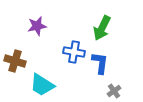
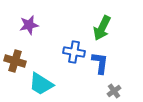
purple star: moved 8 px left, 1 px up
cyan trapezoid: moved 1 px left, 1 px up
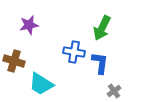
brown cross: moved 1 px left
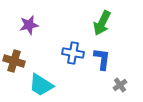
green arrow: moved 5 px up
blue cross: moved 1 px left, 1 px down
blue L-shape: moved 2 px right, 4 px up
cyan trapezoid: moved 1 px down
gray cross: moved 6 px right, 6 px up
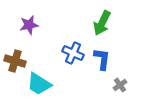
blue cross: rotated 15 degrees clockwise
brown cross: moved 1 px right
cyan trapezoid: moved 2 px left, 1 px up
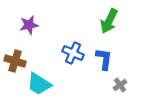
green arrow: moved 7 px right, 2 px up
blue L-shape: moved 2 px right
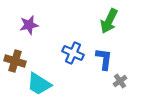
gray cross: moved 4 px up
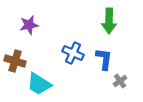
green arrow: rotated 25 degrees counterclockwise
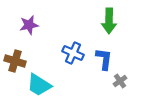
cyan trapezoid: moved 1 px down
